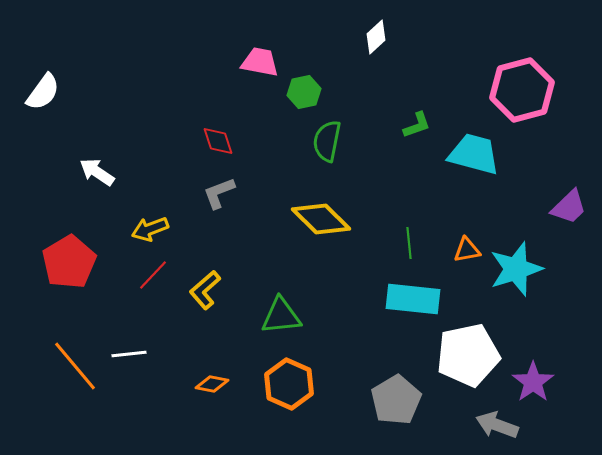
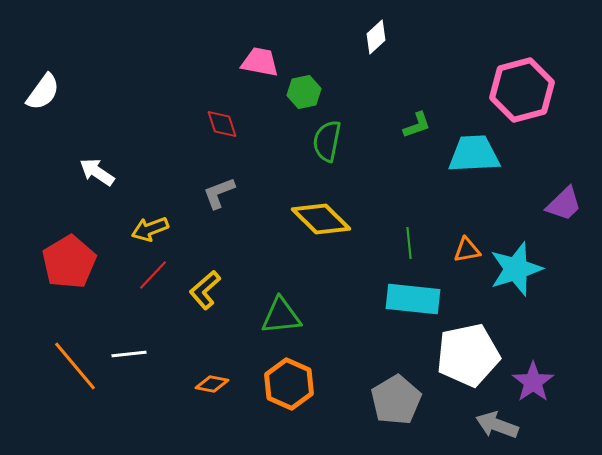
red diamond: moved 4 px right, 17 px up
cyan trapezoid: rotated 18 degrees counterclockwise
purple trapezoid: moved 5 px left, 3 px up
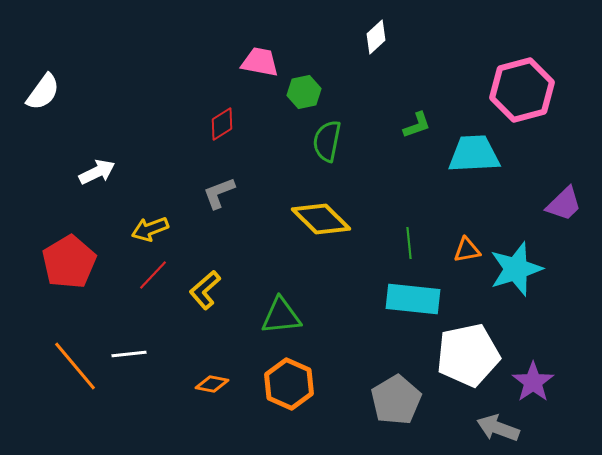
red diamond: rotated 76 degrees clockwise
white arrow: rotated 120 degrees clockwise
gray arrow: moved 1 px right, 3 px down
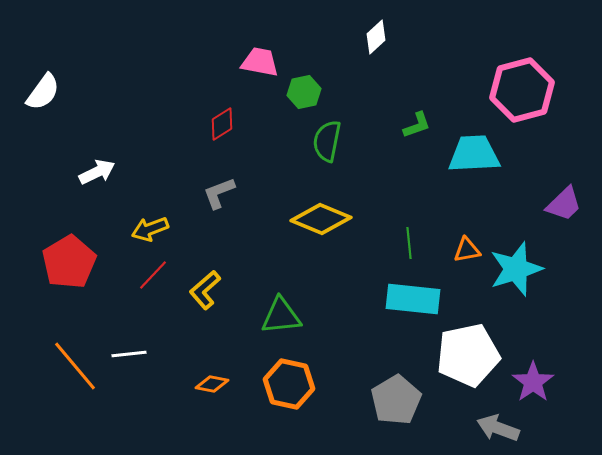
yellow diamond: rotated 22 degrees counterclockwise
orange hexagon: rotated 12 degrees counterclockwise
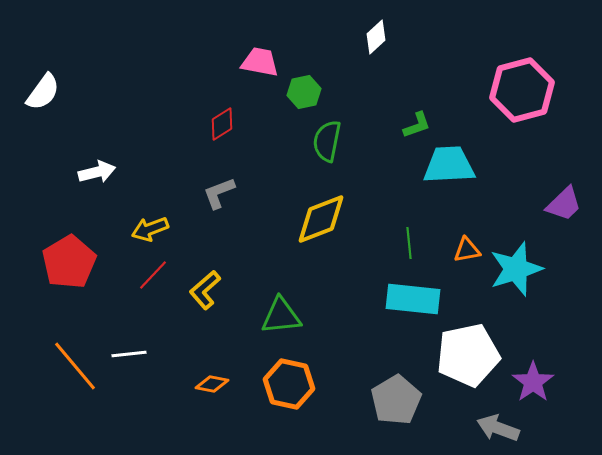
cyan trapezoid: moved 25 px left, 11 px down
white arrow: rotated 12 degrees clockwise
yellow diamond: rotated 44 degrees counterclockwise
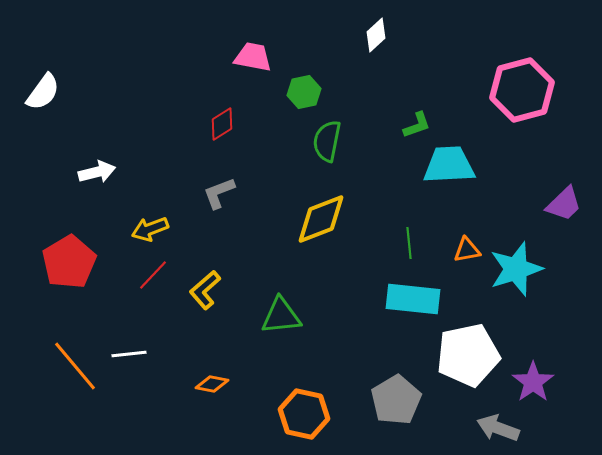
white diamond: moved 2 px up
pink trapezoid: moved 7 px left, 5 px up
orange hexagon: moved 15 px right, 30 px down
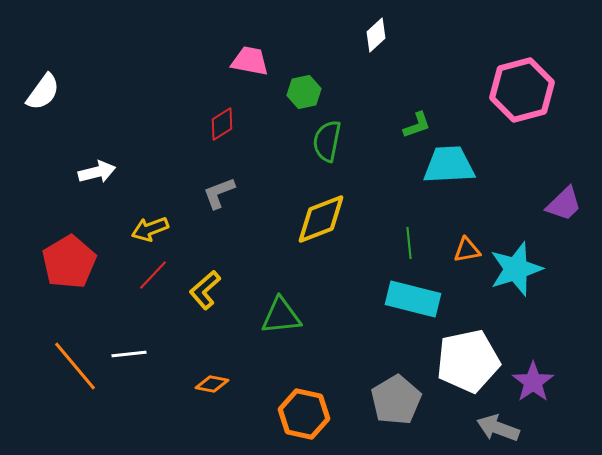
pink trapezoid: moved 3 px left, 4 px down
cyan rectangle: rotated 8 degrees clockwise
white pentagon: moved 6 px down
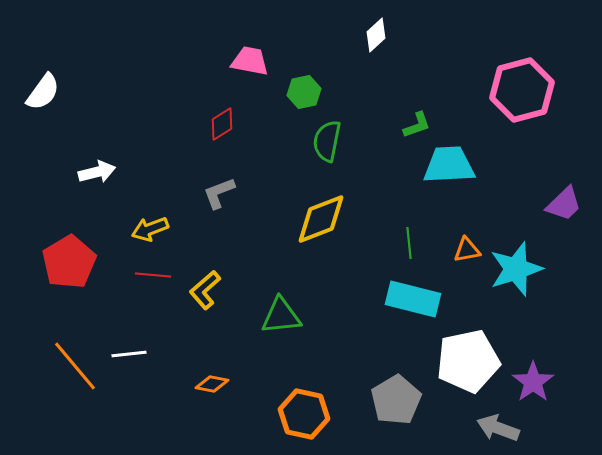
red line: rotated 52 degrees clockwise
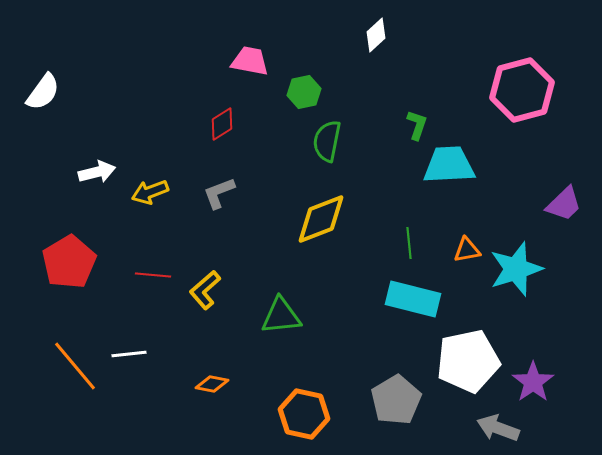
green L-shape: rotated 52 degrees counterclockwise
yellow arrow: moved 37 px up
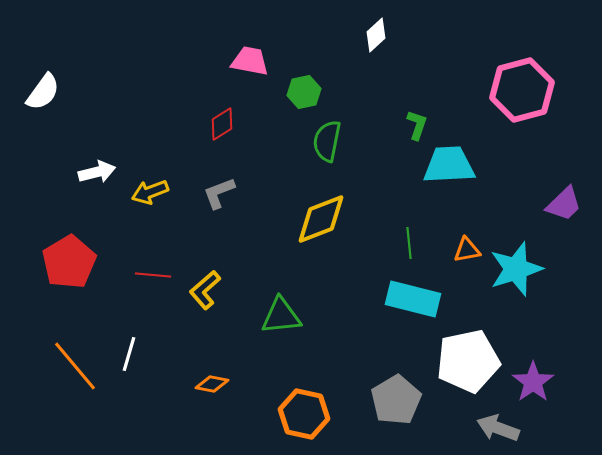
white line: rotated 68 degrees counterclockwise
